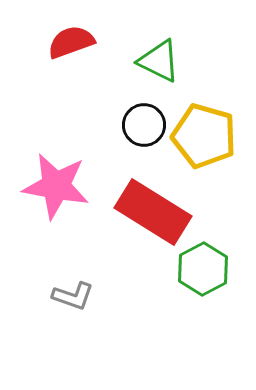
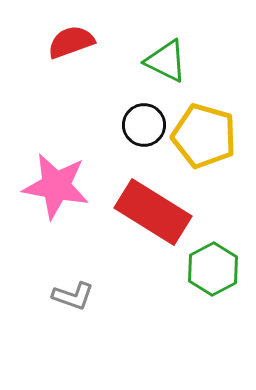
green triangle: moved 7 px right
green hexagon: moved 10 px right
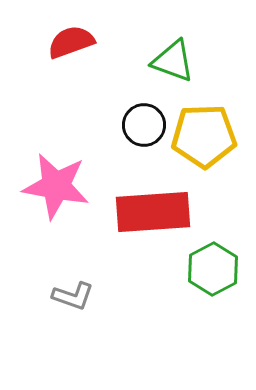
green triangle: moved 7 px right; rotated 6 degrees counterclockwise
yellow pentagon: rotated 18 degrees counterclockwise
red rectangle: rotated 36 degrees counterclockwise
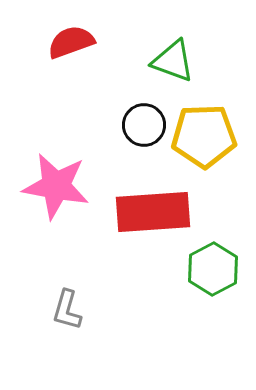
gray L-shape: moved 6 px left, 14 px down; rotated 87 degrees clockwise
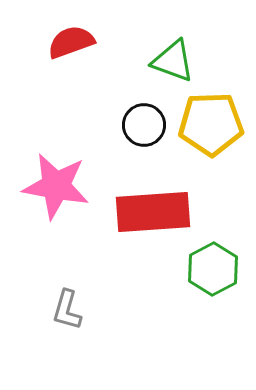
yellow pentagon: moved 7 px right, 12 px up
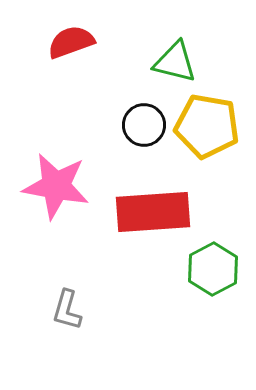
green triangle: moved 2 px right, 1 px down; rotated 6 degrees counterclockwise
yellow pentagon: moved 4 px left, 2 px down; rotated 12 degrees clockwise
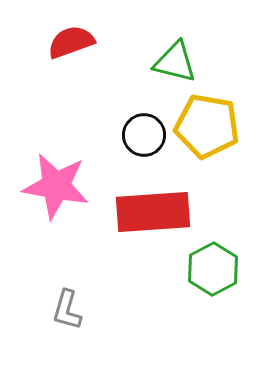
black circle: moved 10 px down
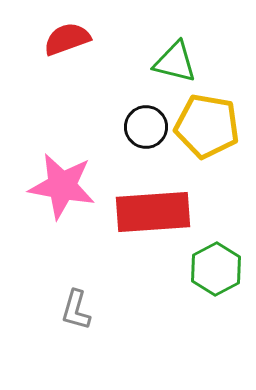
red semicircle: moved 4 px left, 3 px up
black circle: moved 2 px right, 8 px up
pink star: moved 6 px right
green hexagon: moved 3 px right
gray L-shape: moved 9 px right
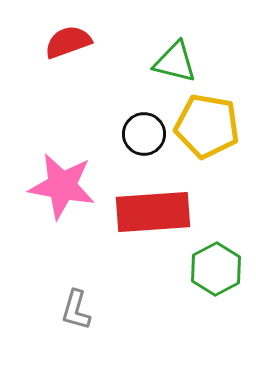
red semicircle: moved 1 px right, 3 px down
black circle: moved 2 px left, 7 px down
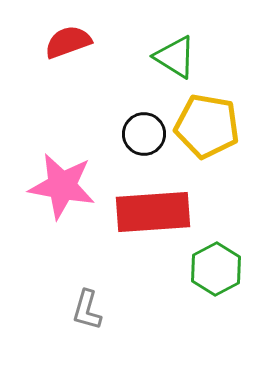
green triangle: moved 5 px up; rotated 18 degrees clockwise
gray L-shape: moved 11 px right
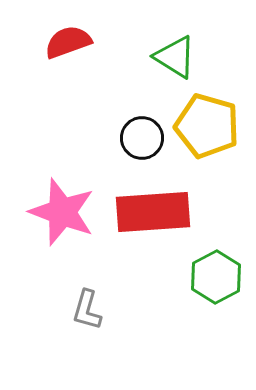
yellow pentagon: rotated 6 degrees clockwise
black circle: moved 2 px left, 4 px down
pink star: moved 26 px down; rotated 10 degrees clockwise
green hexagon: moved 8 px down
